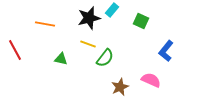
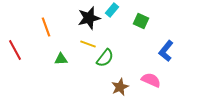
orange line: moved 1 px right, 3 px down; rotated 60 degrees clockwise
green triangle: rotated 16 degrees counterclockwise
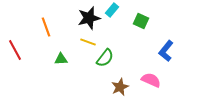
yellow line: moved 2 px up
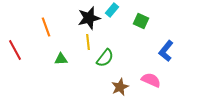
yellow line: rotated 63 degrees clockwise
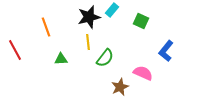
black star: moved 1 px up
pink semicircle: moved 8 px left, 7 px up
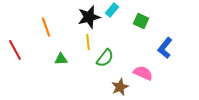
blue L-shape: moved 1 px left, 3 px up
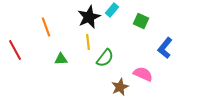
black star: rotated 10 degrees counterclockwise
pink semicircle: moved 1 px down
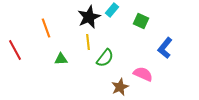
orange line: moved 1 px down
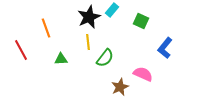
red line: moved 6 px right
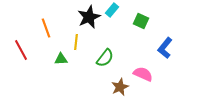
yellow line: moved 12 px left; rotated 14 degrees clockwise
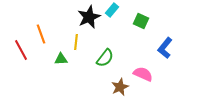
orange line: moved 5 px left, 6 px down
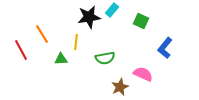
black star: rotated 15 degrees clockwise
orange line: moved 1 px right; rotated 12 degrees counterclockwise
green semicircle: rotated 42 degrees clockwise
